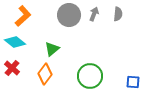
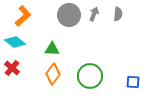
green triangle: rotated 42 degrees clockwise
orange diamond: moved 8 px right
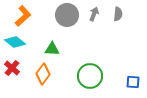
gray circle: moved 2 px left
orange diamond: moved 10 px left
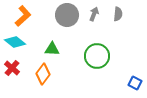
green circle: moved 7 px right, 20 px up
blue square: moved 2 px right, 1 px down; rotated 24 degrees clockwise
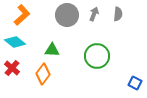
orange L-shape: moved 1 px left, 1 px up
green triangle: moved 1 px down
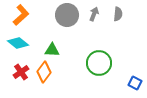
orange L-shape: moved 1 px left
cyan diamond: moved 3 px right, 1 px down
green circle: moved 2 px right, 7 px down
red cross: moved 9 px right, 4 px down; rotated 14 degrees clockwise
orange diamond: moved 1 px right, 2 px up
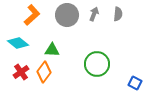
orange L-shape: moved 11 px right
green circle: moved 2 px left, 1 px down
